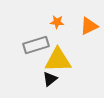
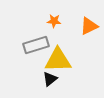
orange star: moved 3 px left, 1 px up
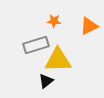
black triangle: moved 4 px left, 2 px down
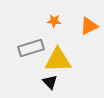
gray rectangle: moved 5 px left, 3 px down
black triangle: moved 4 px right, 1 px down; rotated 35 degrees counterclockwise
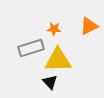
orange star: moved 8 px down
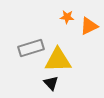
orange star: moved 13 px right, 12 px up
black triangle: moved 1 px right, 1 px down
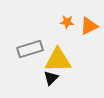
orange star: moved 5 px down
gray rectangle: moved 1 px left, 1 px down
black triangle: moved 5 px up; rotated 28 degrees clockwise
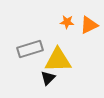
orange triangle: moved 1 px up
black triangle: moved 3 px left
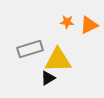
black triangle: rotated 14 degrees clockwise
